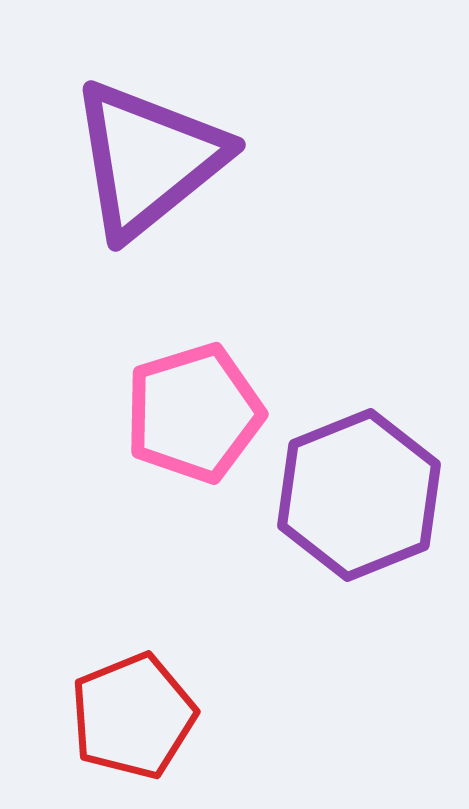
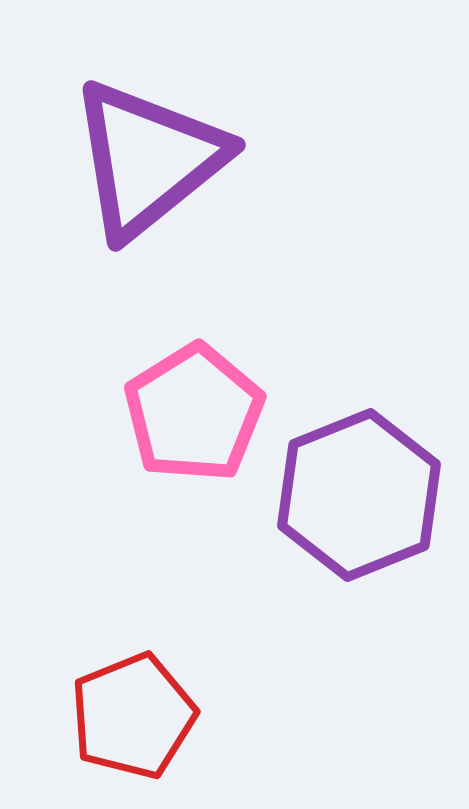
pink pentagon: rotated 15 degrees counterclockwise
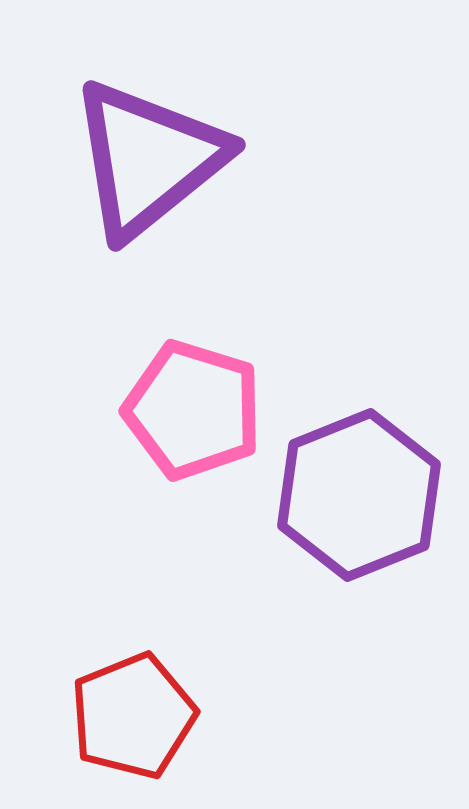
pink pentagon: moved 1 px left, 3 px up; rotated 23 degrees counterclockwise
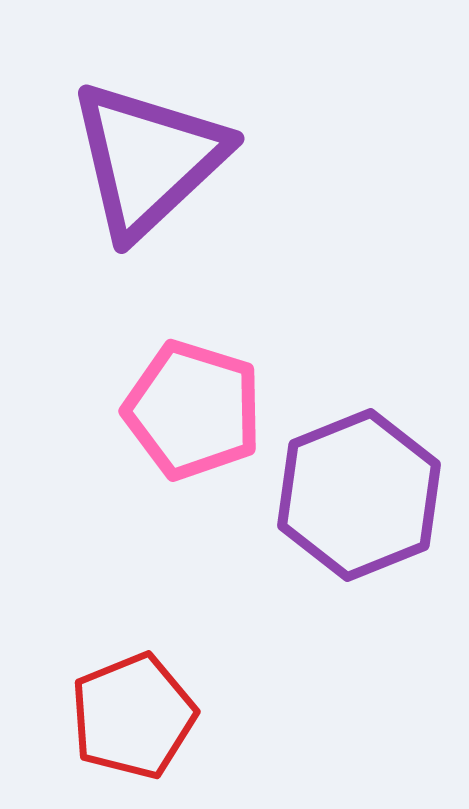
purple triangle: rotated 4 degrees counterclockwise
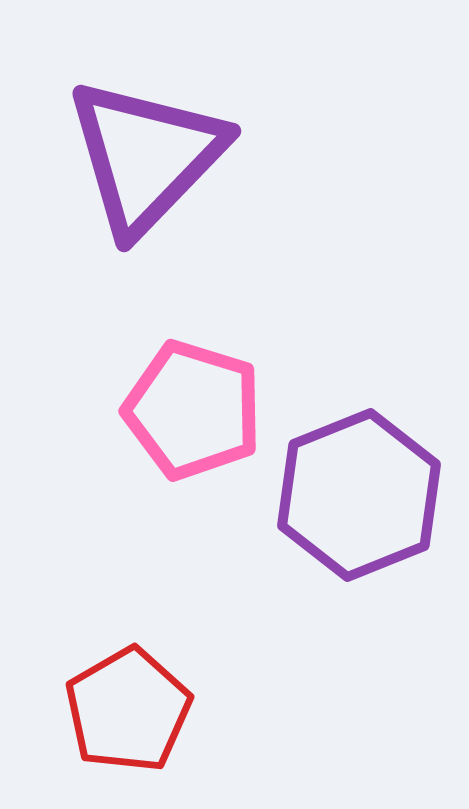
purple triangle: moved 2 px left, 3 px up; rotated 3 degrees counterclockwise
red pentagon: moved 5 px left, 6 px up; rotated 8 degrees counterclockwise
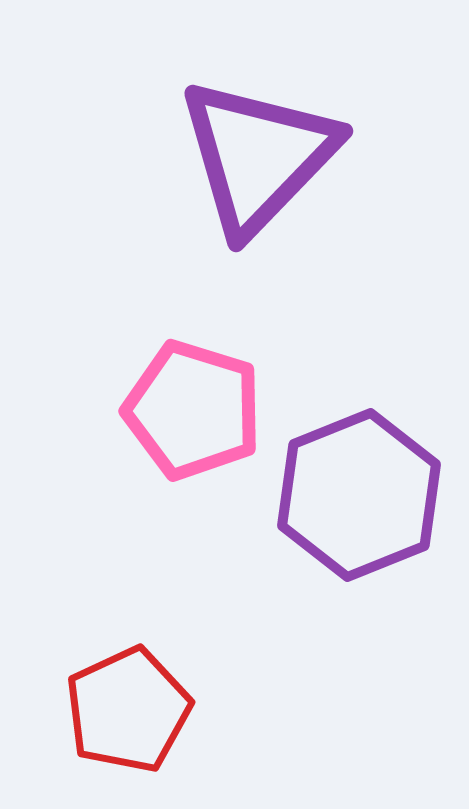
purple triangle: moved 112 px right
red pentagon: rotated 5 degrees clockwise
